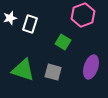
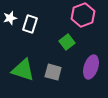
green square: moved 4 px right; rotated 21 degrees clockwise
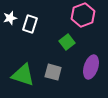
green triangle: moved 5 px down
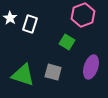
white star: rotated 24 degrees counterclockwise
green square: rotated 21 degrees counterclockwise
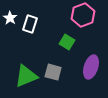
green triangle: moved 3 px right, 1 px down; rotated 40 degrees counterclockwise
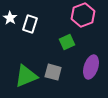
green square: rotated 35 degrees clockwise
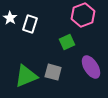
purple ellipse: rotated 50 degrees counterclockwise
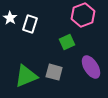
gray square: moved 1 px right
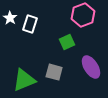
green triangle: moved 2 px left, 4 px down
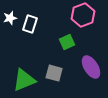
white star: rotated 24 degrees clockwise
gray square: moved 1 px down
